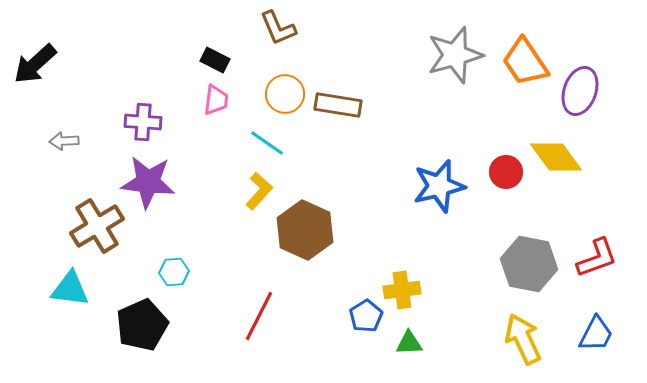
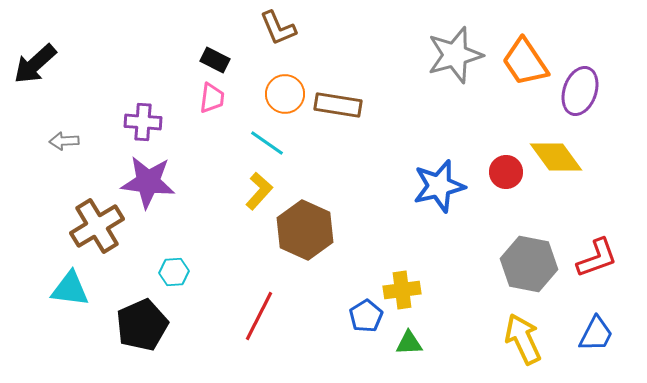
pink trapezoid: moved 4 px left, 2 px up
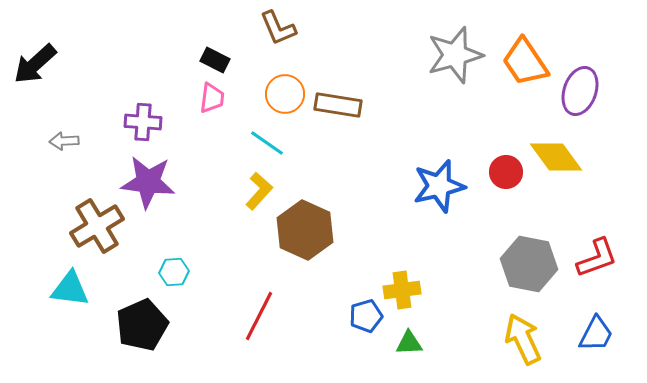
blue pentagon: rotated 16 degrees clockwise
